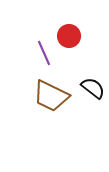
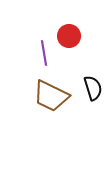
purple line: rotated 15 degrees clockwise
black semicircle: rotated 35 degrees clockwise
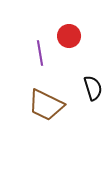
purple line: moved 4 px left
brown trapezoid: moved 5 px left, 9 px down
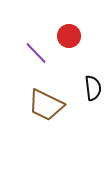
purple line: moved 4 px left; rotated 35 degrees counterclockwise
black semicircle: rotated 10 degrees clockwise
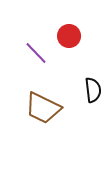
black semicircle: moved 2 px down
brown trapezoid: moved 3 px left, 3 px down
